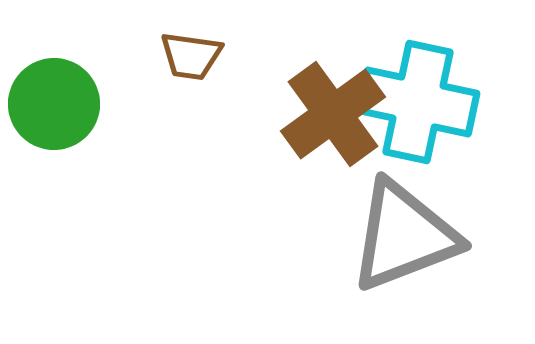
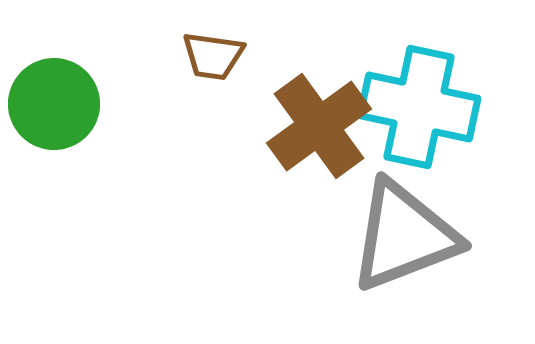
brown trapezoid: moved 22 px right
cyan cross: moved 1 px right, 5 px down
brown cross: moved 14 px left, 12 px down
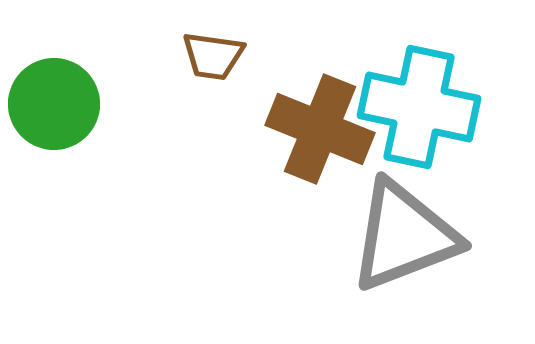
brown cross: moved 1 px right, 3 px down; rotated 32 degrees counterclockwise
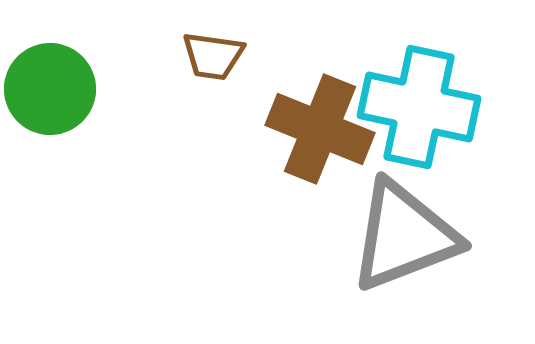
green circle: moved 4 px left, 15 px up
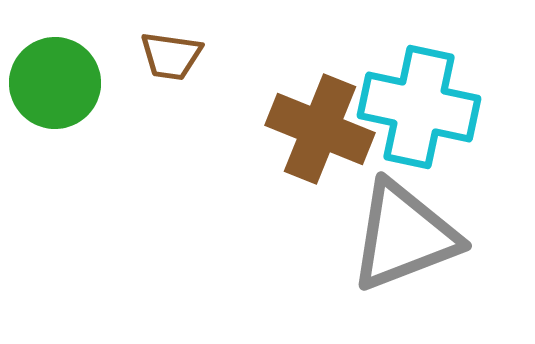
brown trapezoid: moved 42 px left
green circle: moved 5 px right, 6 px up
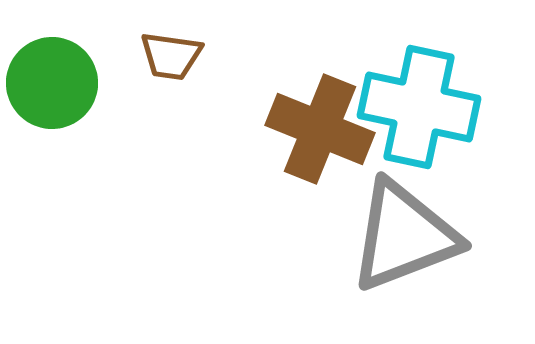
green circle: moved 3 px left
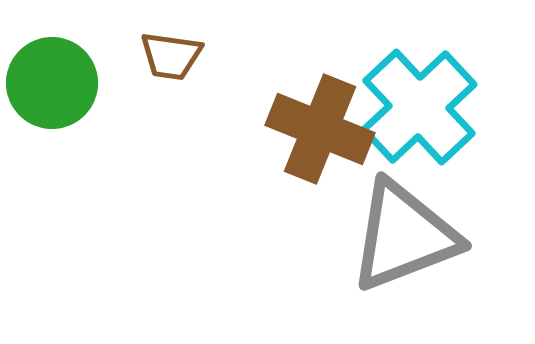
cyan cross: rotated 35 degrees clockwise
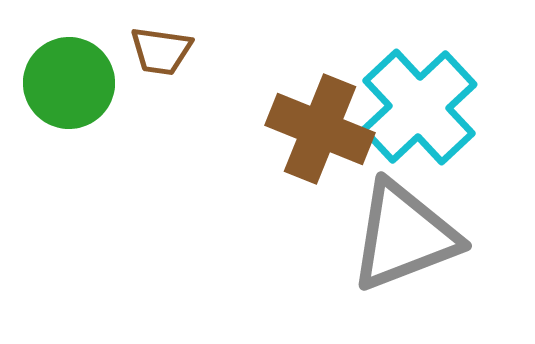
brown trapezoid: moved 10 px left, 5 px up
green circle: moved 17 px right
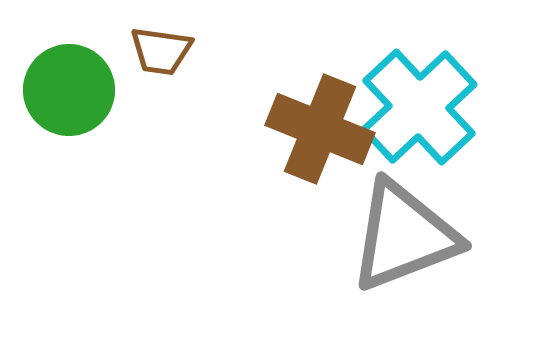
green circle: moved 7 px down
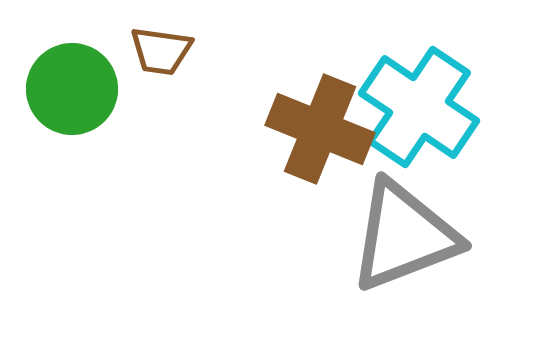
green circle: moved 3 px right, 1 px up
cyan cross: rotated 13 degrees counterclockwise
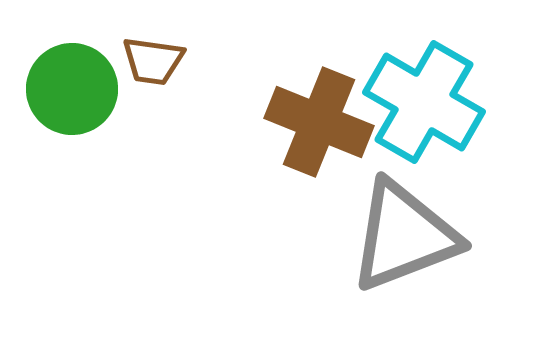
brown trapezoid: moved 8 px left, 10 px down
cyan cross: moved 5 px right, 5 px up; rotated 4 degrees counterclockwise
brown cross: moved 1 px left, 7 px up
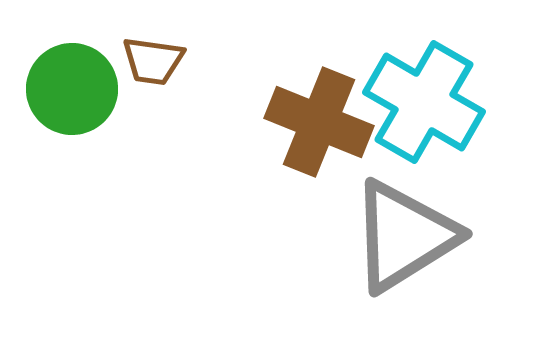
gray triangle: rotated 11 degrees counterclockwise
